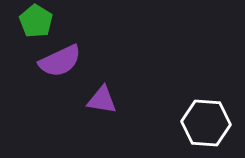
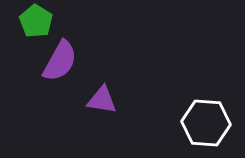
purple semicircle: rotated 36 degrees counterclockwise
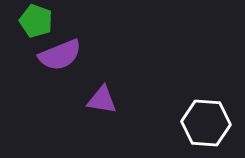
green pentagon: rotated 12 degrees counterclockwise
purple semicircle: moved 6 px up; rotated 39 degrees clockwise
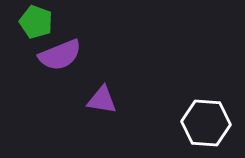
green pentagon: moved 1 px down
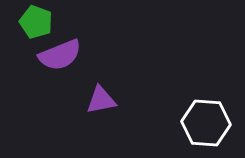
purple triangle: moved 1 px left; rotated 20 degrees counterclockwise
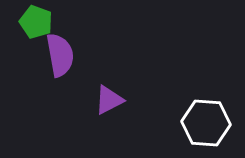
purple semicircle: rotated 78 degrees counterclockwise
purple triangle: moved 8 px right; rotated 16 degrees counterclockwise
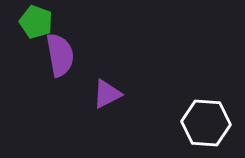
purple triangle: moved 2 px left, 6 px up
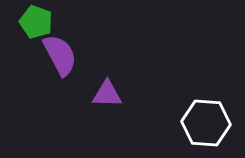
purple semicircle: rotated 18 degrees counterclockwise
purple triangle: rotated 28 degrees clockwise
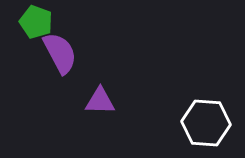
purple semicircle: moved 2 px up
purple triangle: moved 7 px left, 7 px down
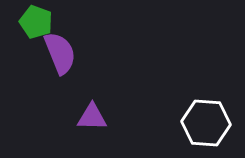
purple semicircle: rotated 6 degrees clockwise
purple triangle: moved 8 px left, 16 px down
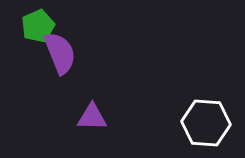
green pentagon: moved 2 px right, 4 px down; rotated 28 degrees clockwise
